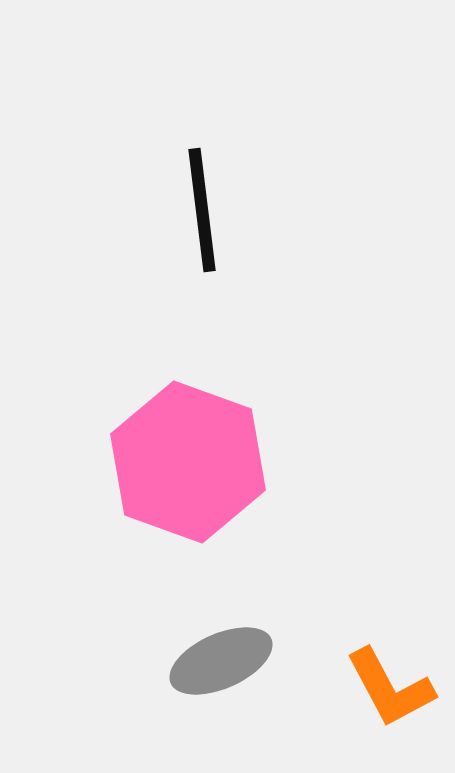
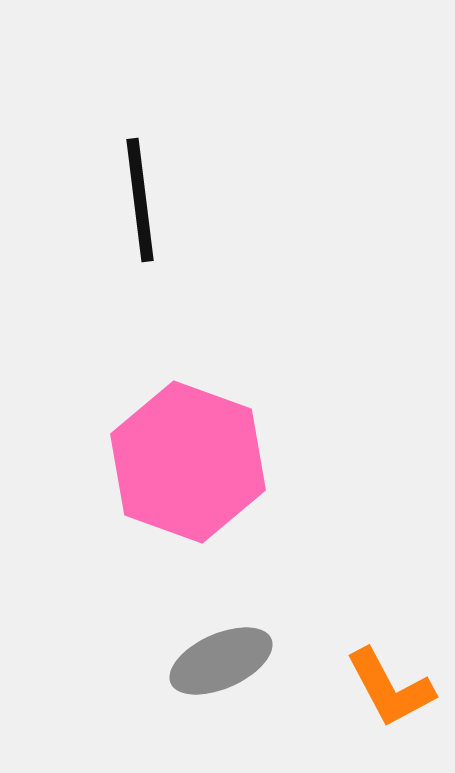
black line: moved 62 px left, 10 px up
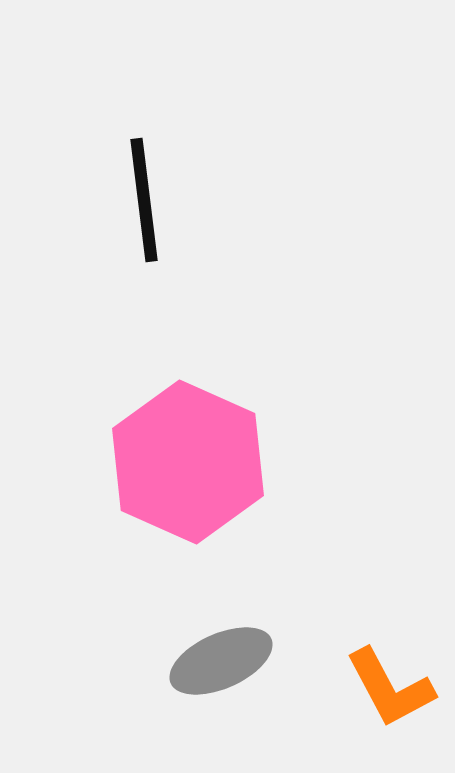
black line: moved 4 px right
pink hexagon: rotated 4 degrees clockwise
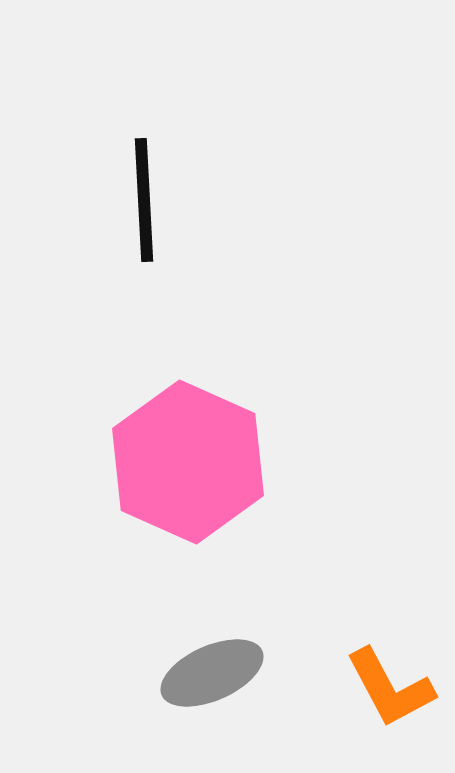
black line: rotated 4 degrees clockwise
gray ellipse: moved 9 px left, 12 px down
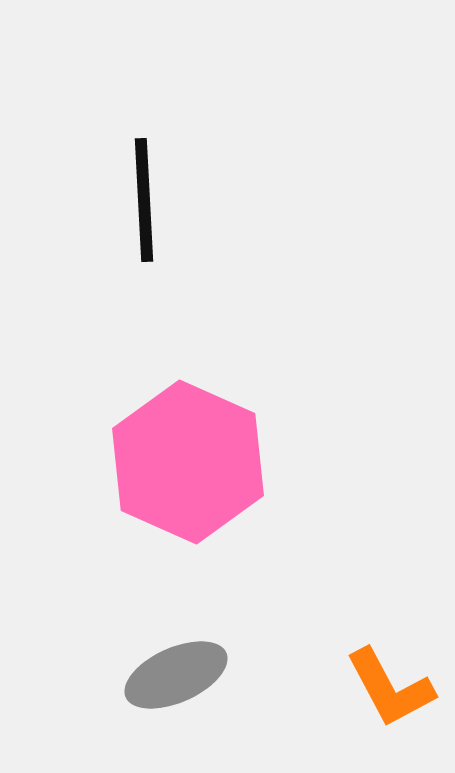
gray ellipse: moved 36 px left, 2 px down
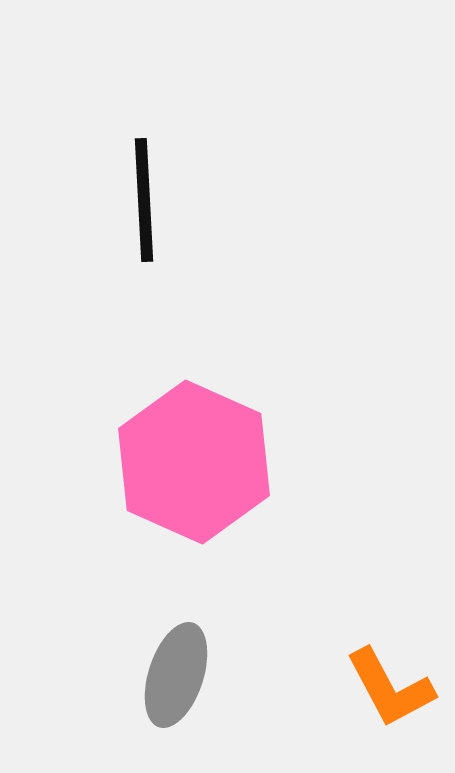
pink hexagon: moved 6 px right
gray ellipse: rotated 48 degrees counterclockwise
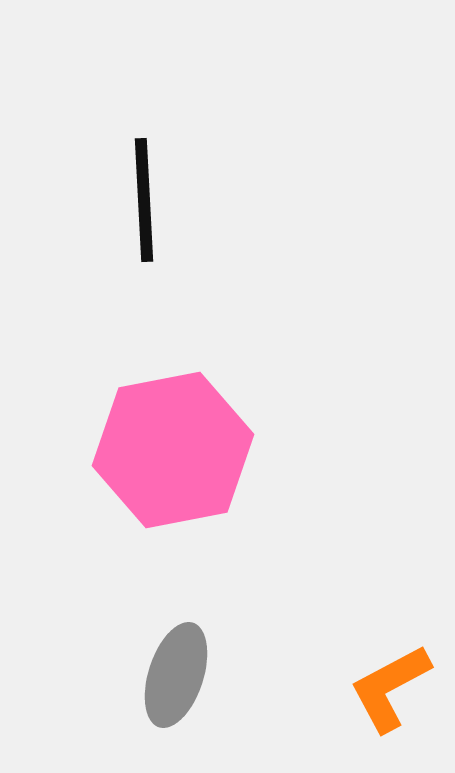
pink hexagon: moved 21 px left, 12 px up; rotated 25 degrees clockwise
orange L-shape: rotated 90 degrees clockwise
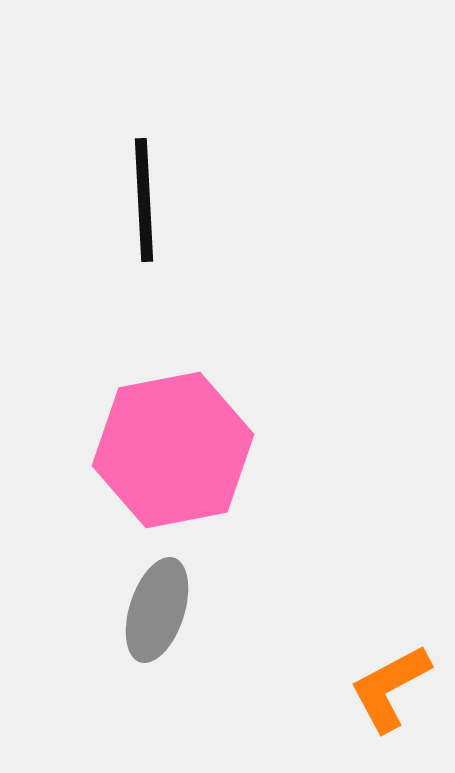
gray ellipse: moved 19 px left, 65 px up
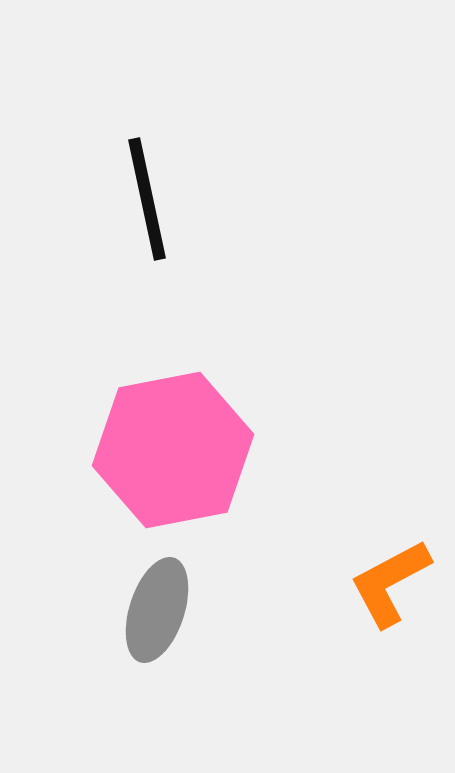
black line: moved 3 px right, 1 px up; rotated 9 degrees counterclockwise
orange L-shape: moved 105 px up
